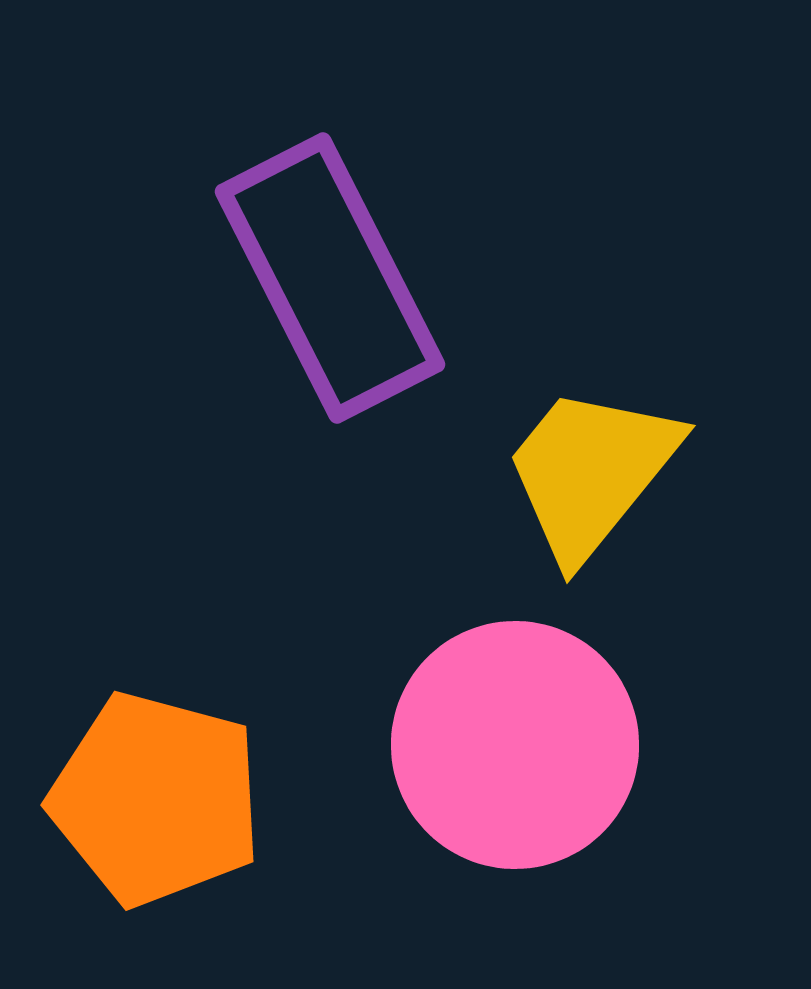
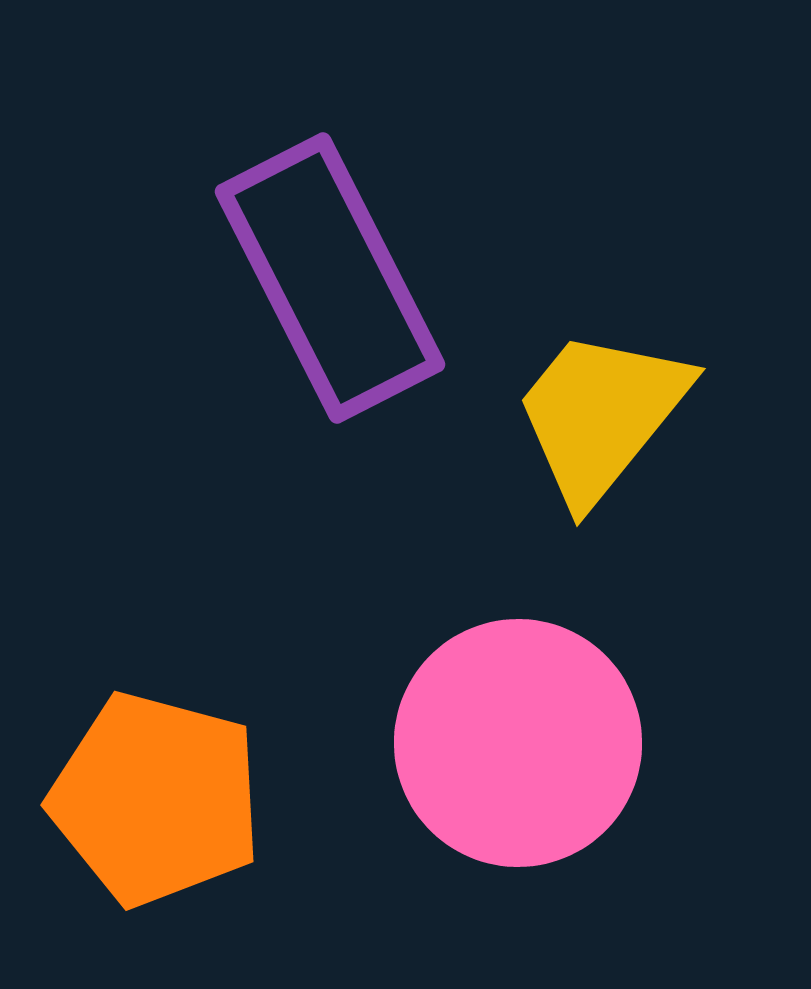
yellow trapezoid: moved 10 px right, 57 px up
pink circle: moved 3 px right, 2 px up
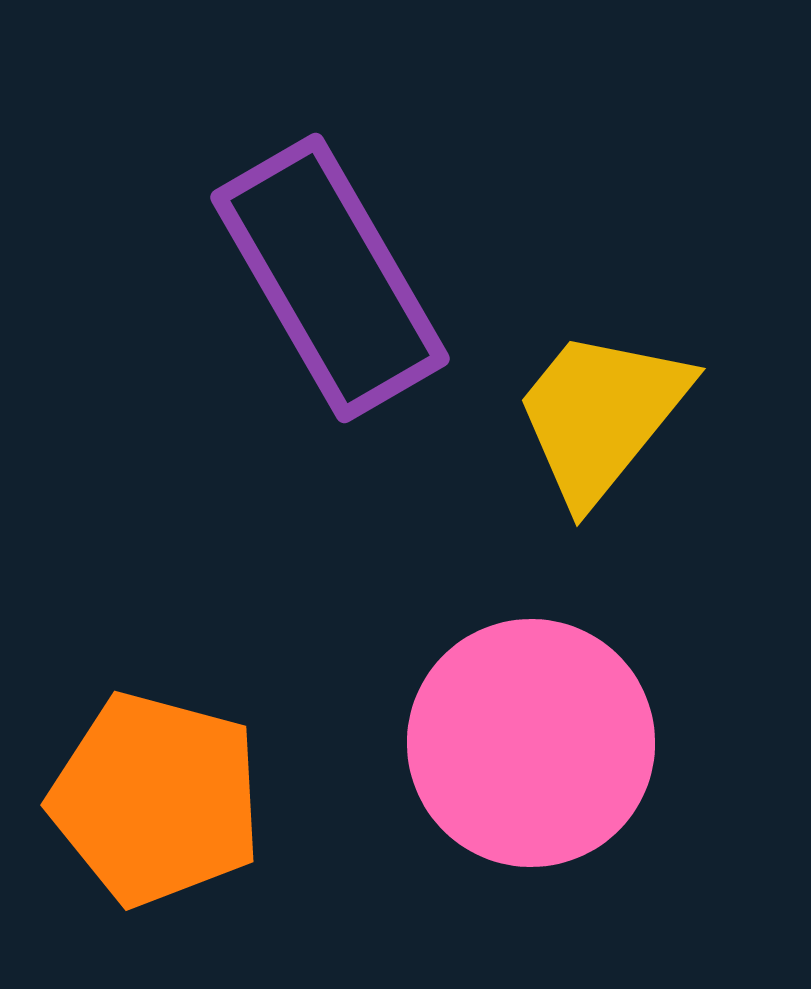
purple rectangle: rotated 3 degrees counterclockwise
pink circle: moved 13 px right
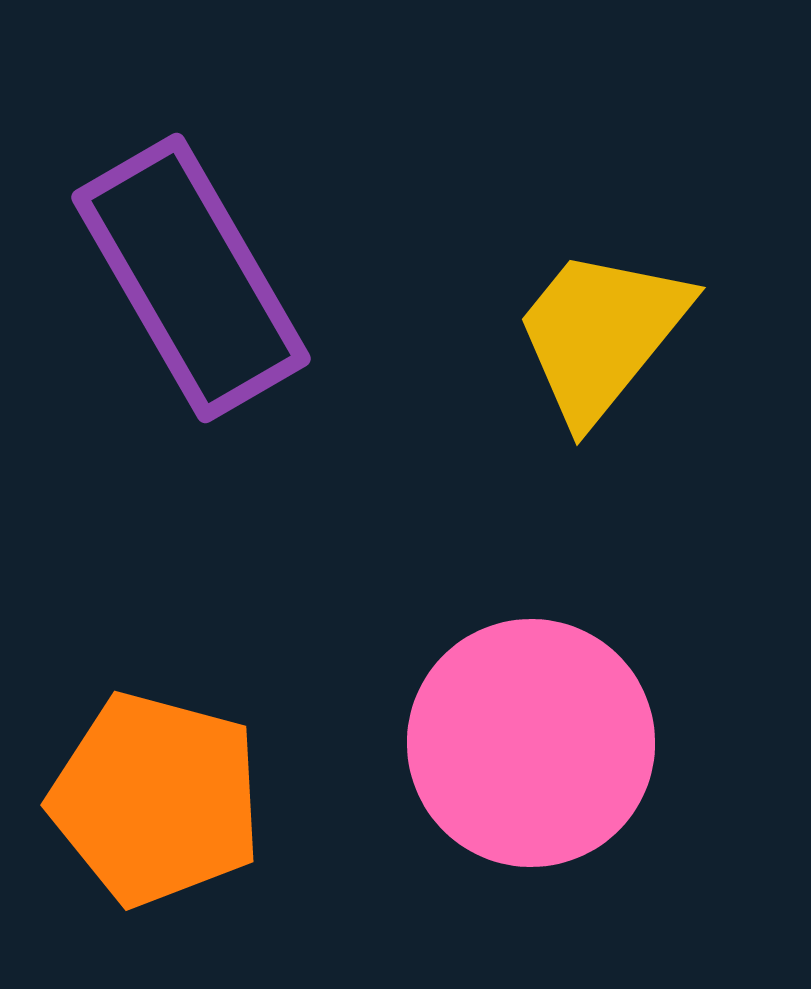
purple rectangle: moved 139 px left
yellow trapezoid: moved 81 px up
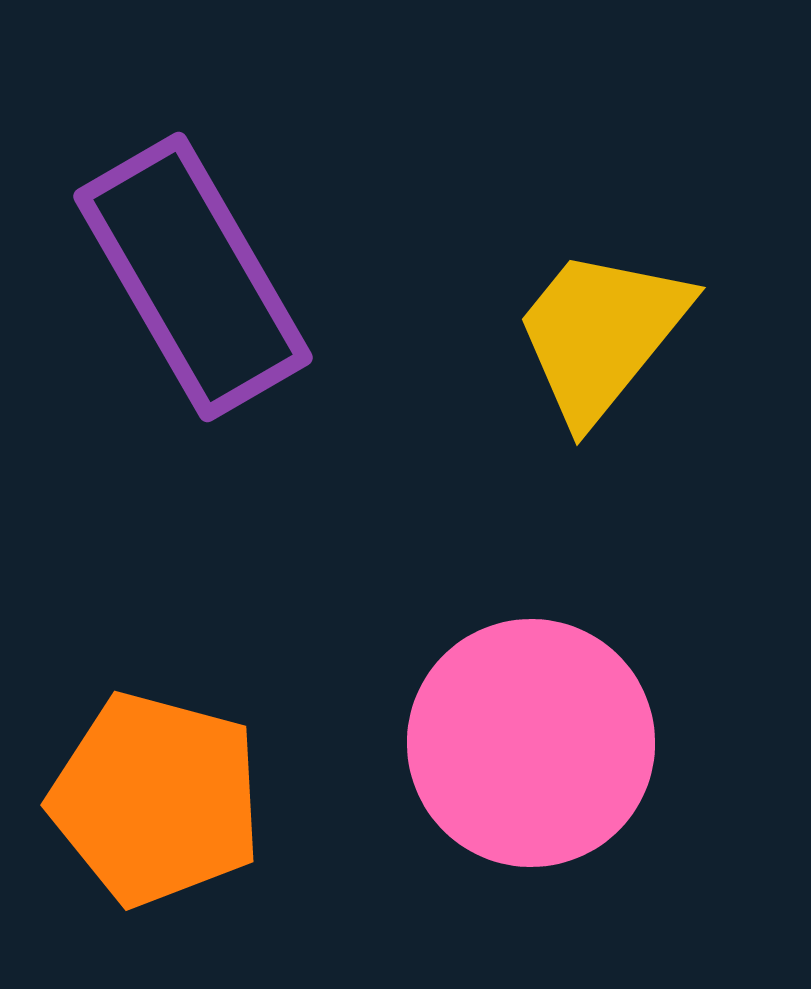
purple rectangle: moved 2 px right, 1 px up
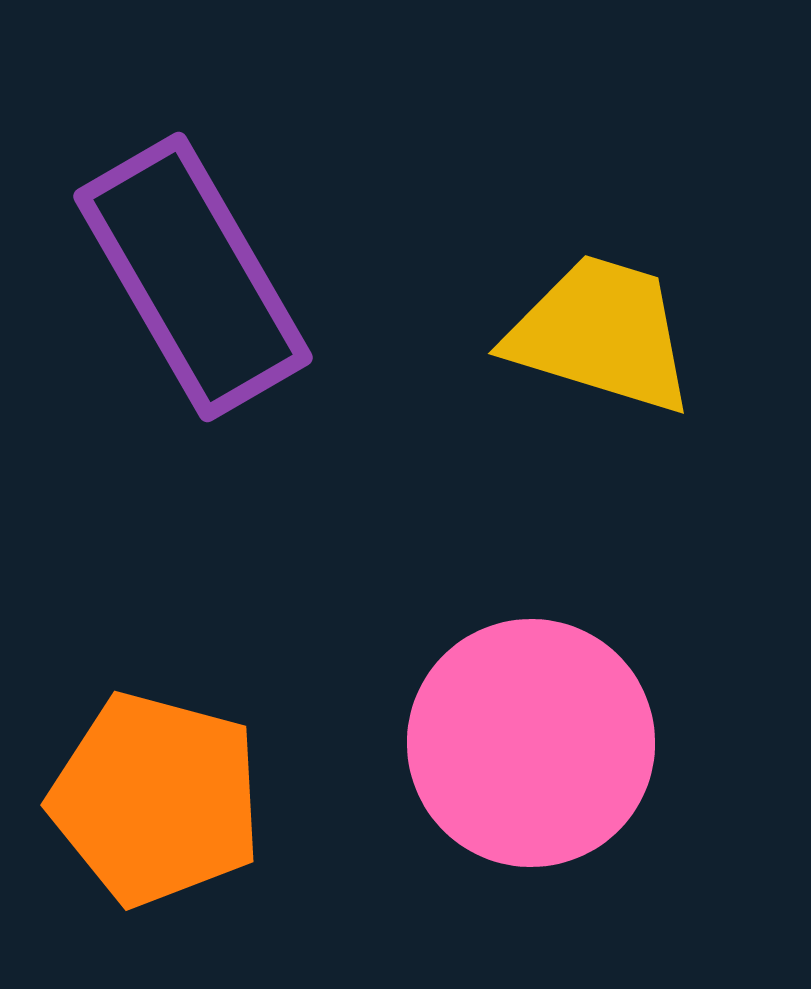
yellow trapezoid: rotated 68 degrees clockwise
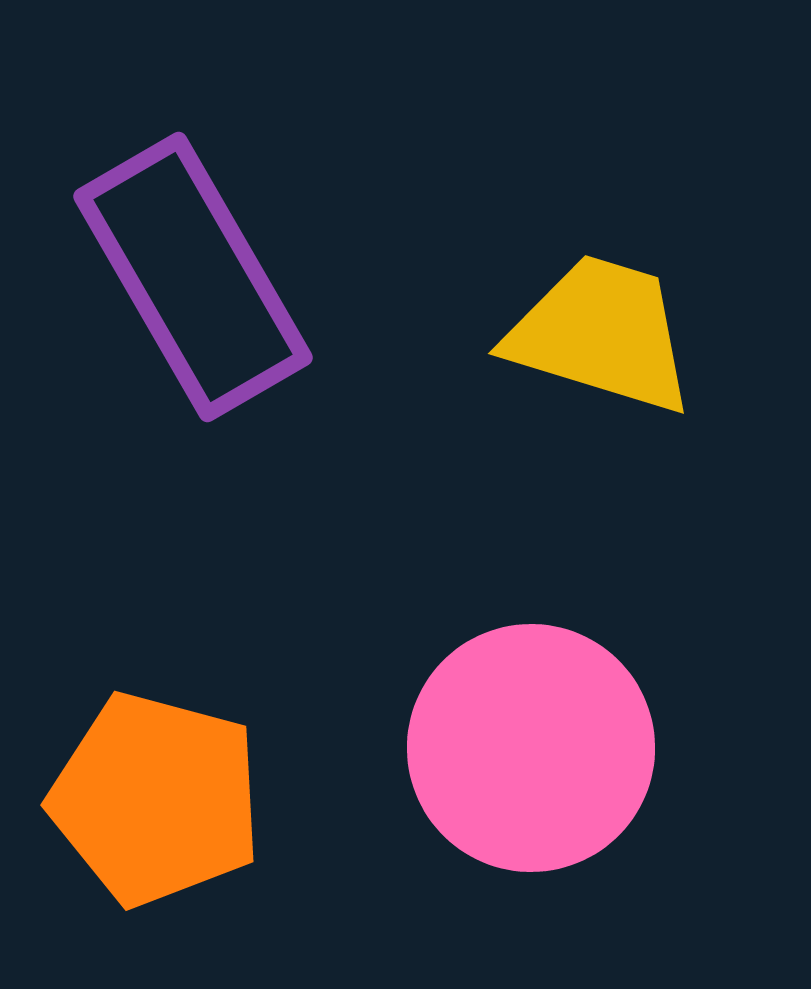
pink circle: moved 5 px down
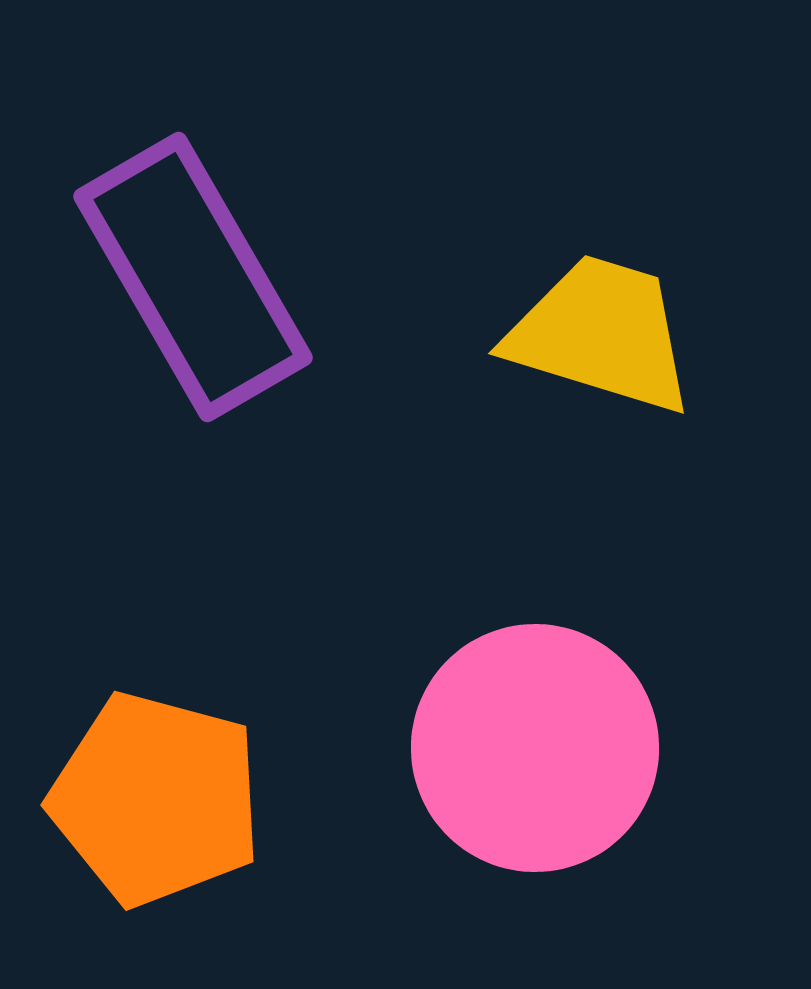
pink circle: moved 4 px right
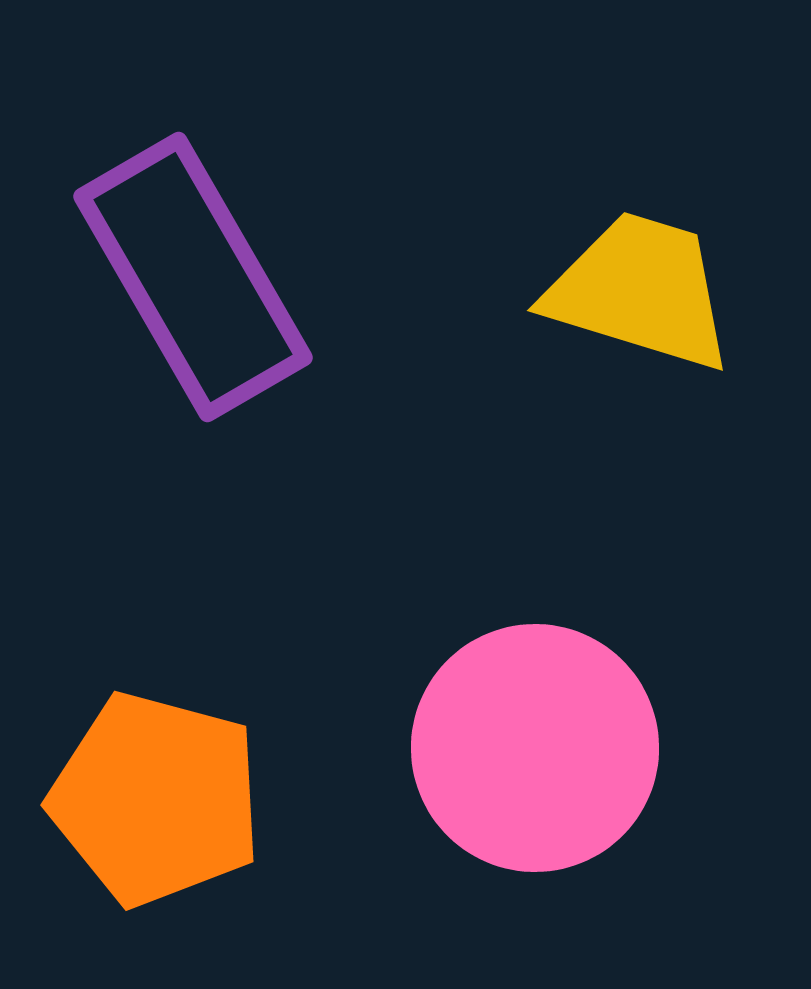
yellow trapezoid: moved 39 px right, 43 px up
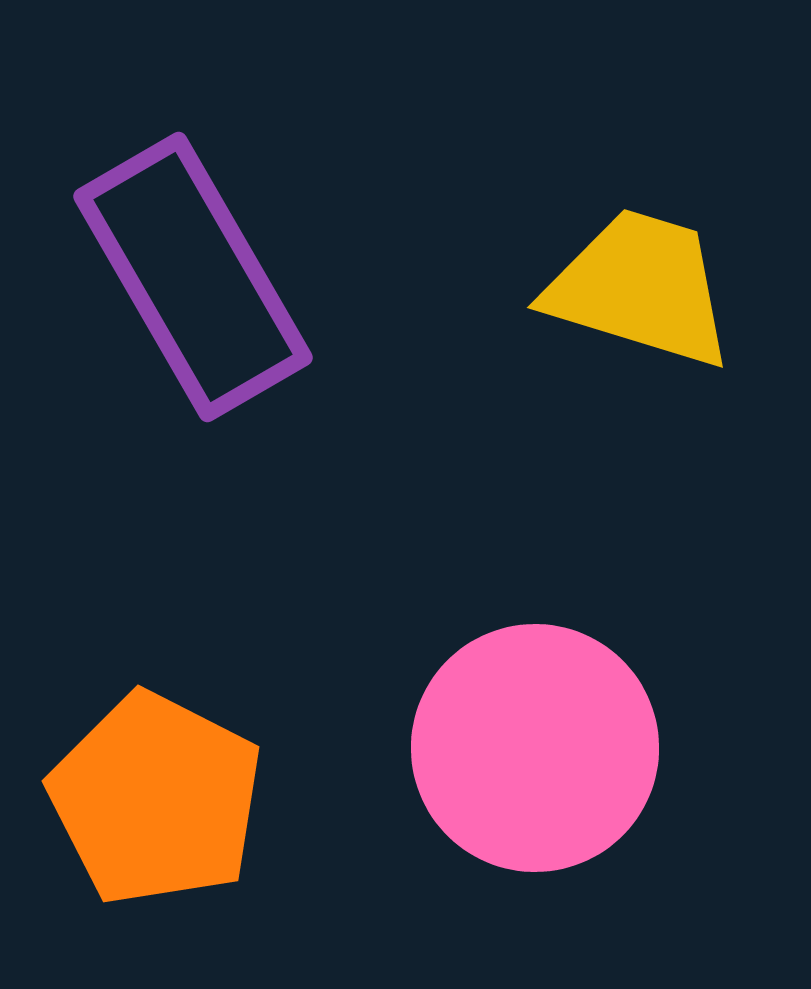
yellow trapezoid: moved 3 px up
orange pentagon: rotated 12 degrees clockwise
